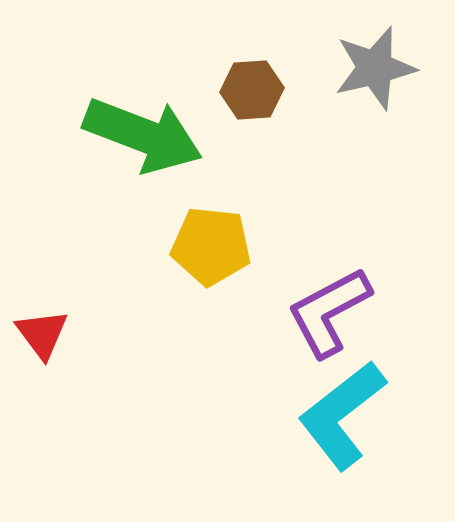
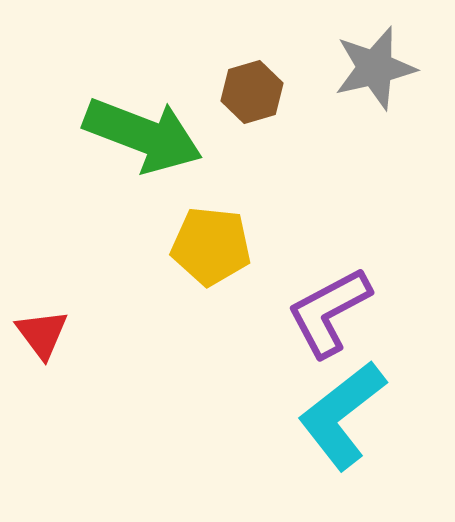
brown hexagon: moved 2 px down; rotated 12 degrees counterclockwise
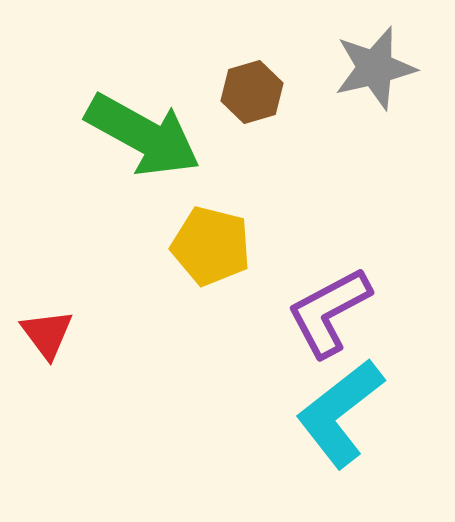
green arrow: rotated 8 degrees clockwise
yellow pentagon: rotated 8 degrees clockwise
red triangle: moved 5 px right
cyan L-shape: moved 2 px left, 2 px up
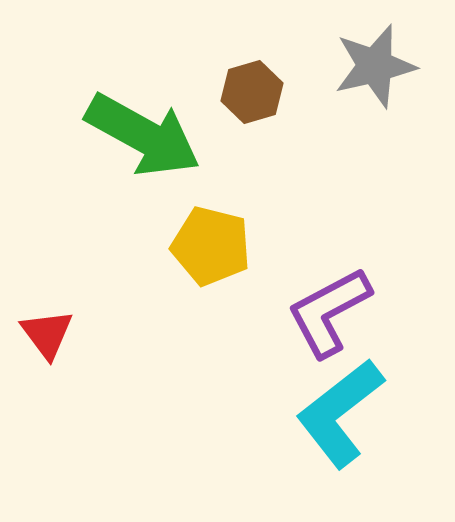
gray star: moved 2 px up
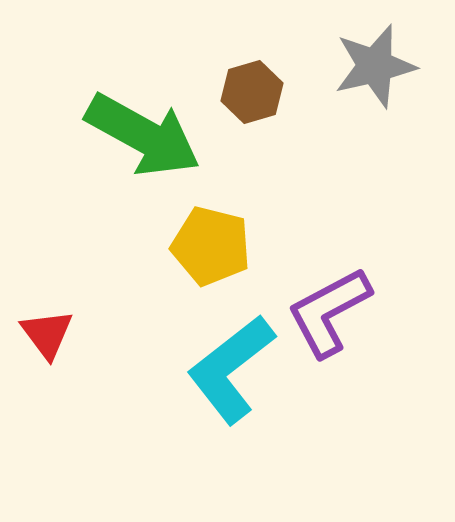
cyan L-shape: moved 109 px left, 44 px up
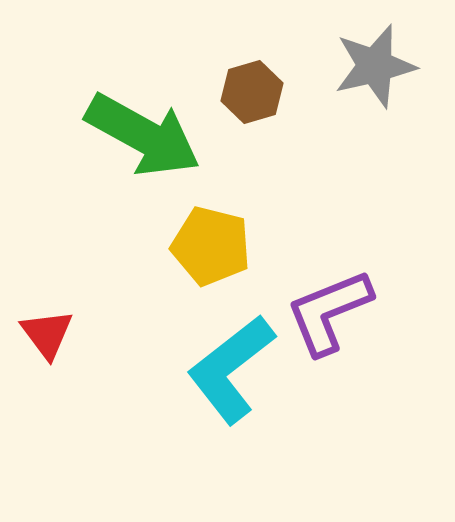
purple L-shape: rotated 6 degrees clockwise
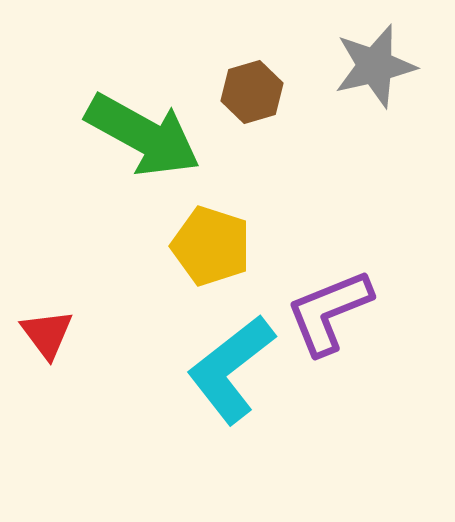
yellow pentagon: rotated 4 degrees clockwise
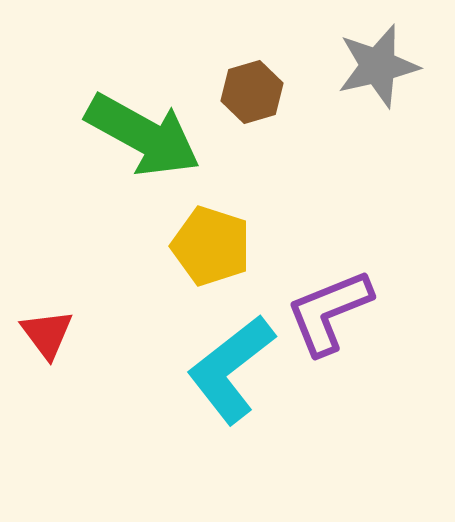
gray star: moved 3 px right
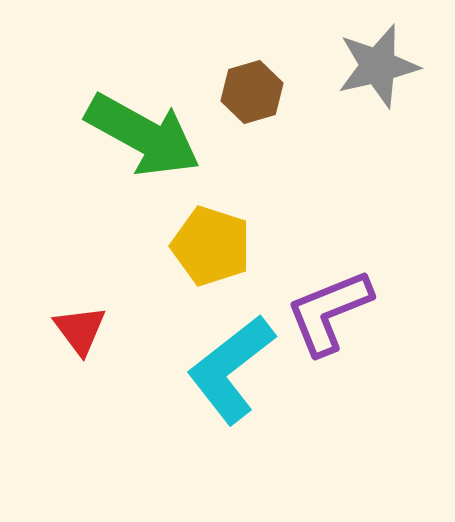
red triangle: moved 33 px right, 4 px up
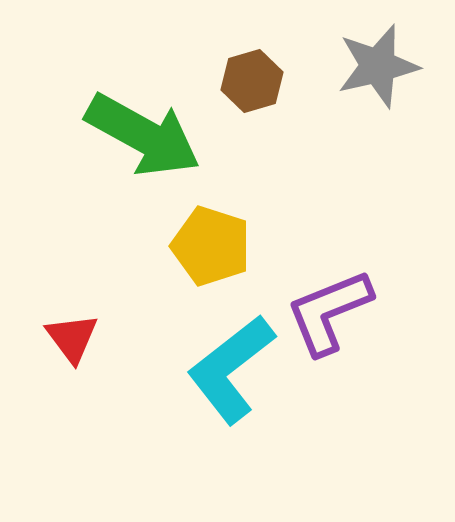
brown hexagon: moved 11 px up
red triangle: moved 8 px left, 8 px down
